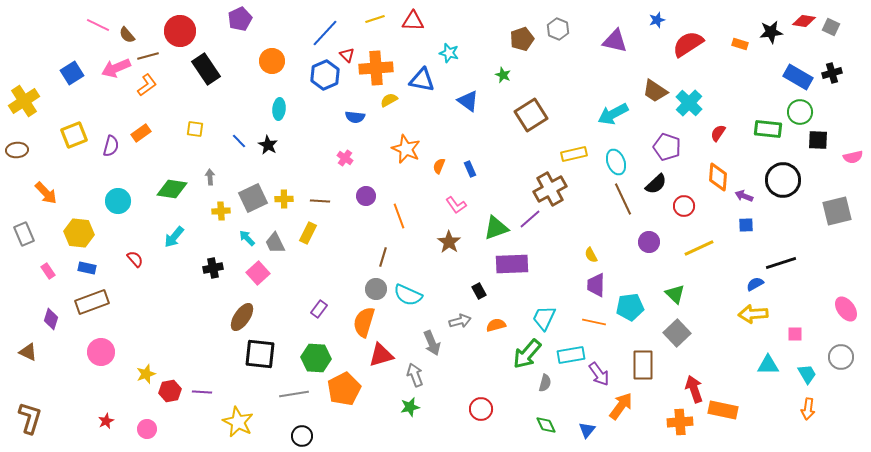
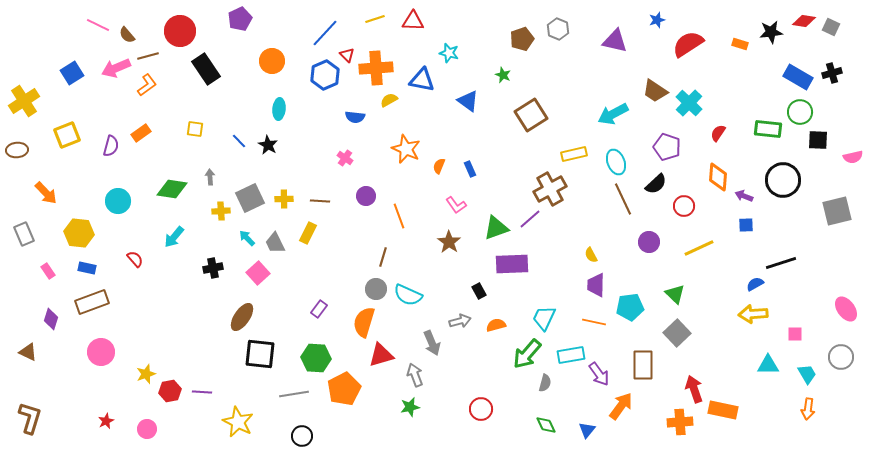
yellow square at (74, 135): moved 7 px left
gray square at (253, 198): moved 3 px left
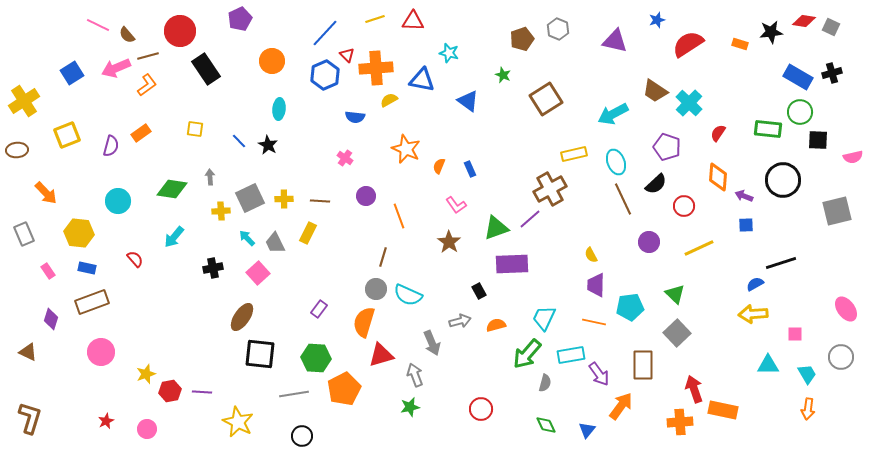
brown square at (531, 115): moved 15 px right, 16 px up
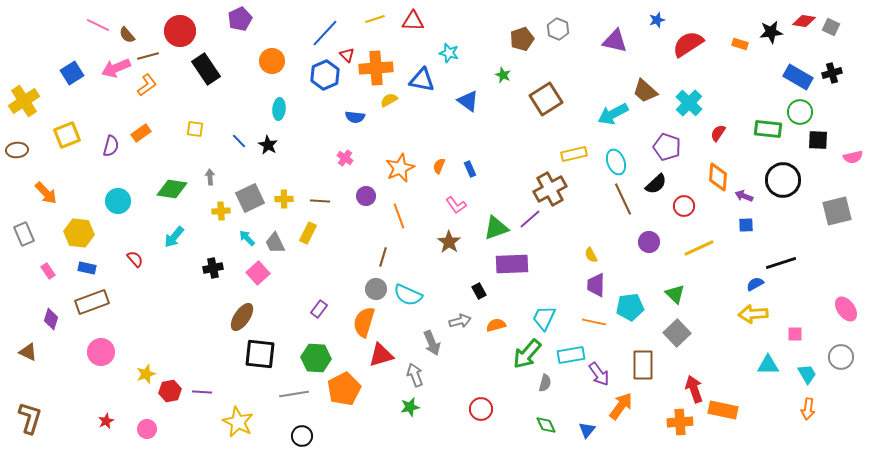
brown trapezoid at (655, 91): moved 10 px left; rotated 8 degrees clockwise
orange star at (406, 149): moved 6 px left, 19 px down; rotated 24 degrees clockwise
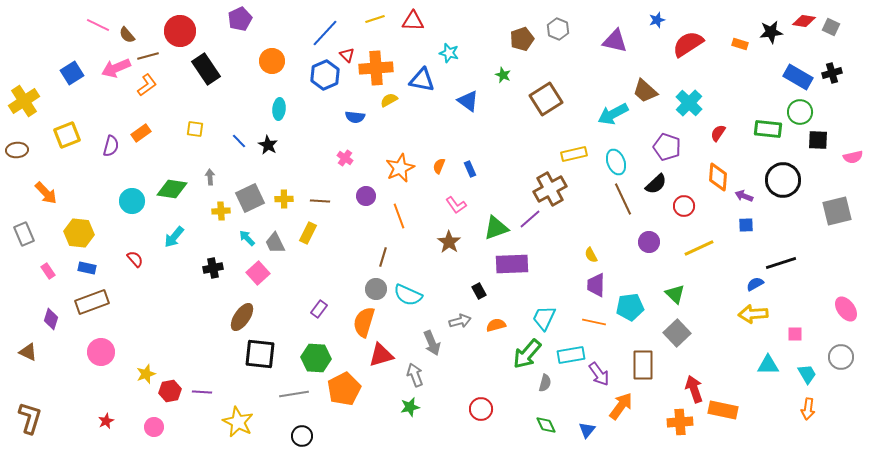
cyan circle at (118, 201): moved 14 px right
pink circle at (147, 429): moved 7 px right, 2 px up
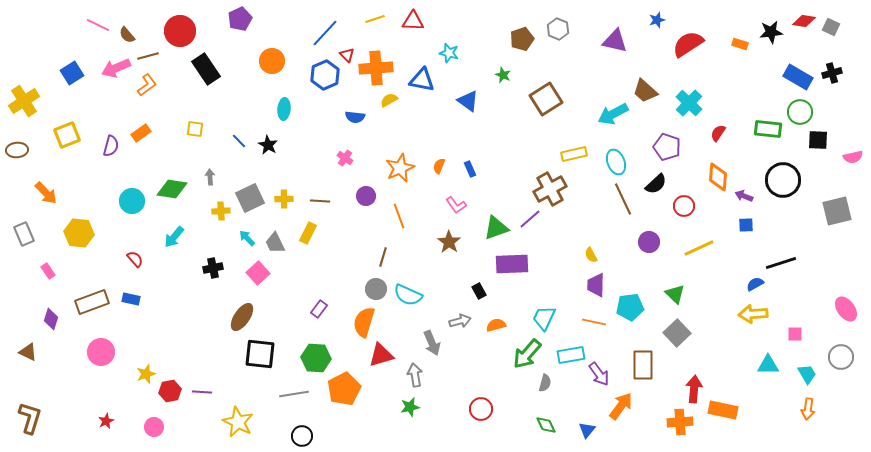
cyan ellipse at (279, 109): moved 5 px right
blue rectangle at (87, 268): moved 44 px right, 31 px down
gray arrow at (415, 375): rotated 10 degrees clockwise
red arrow at (694, 389): rotated 24 degrees clockwise
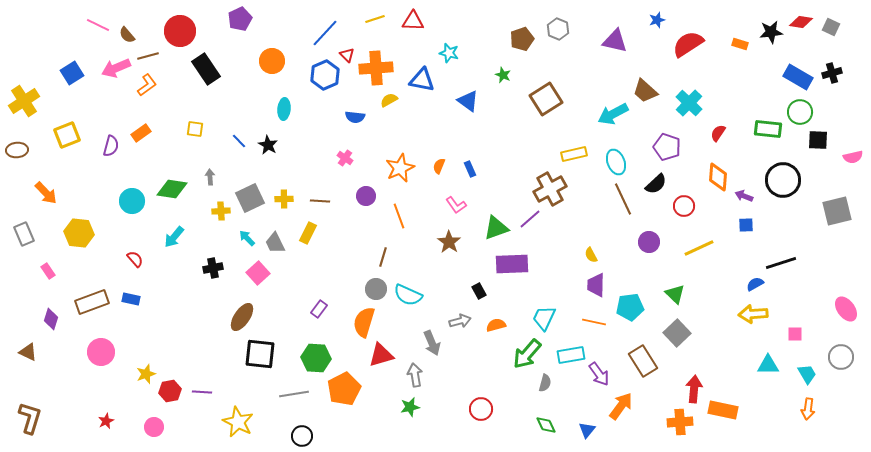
red diamond at (804, 21): moved 3 px left, 1 px down
brown rectangle at (643, 365): moved 4 px up; rotated 32 degrees counterclockwise
